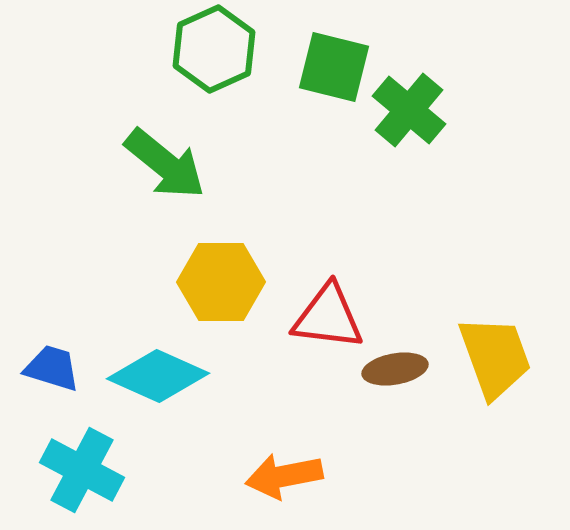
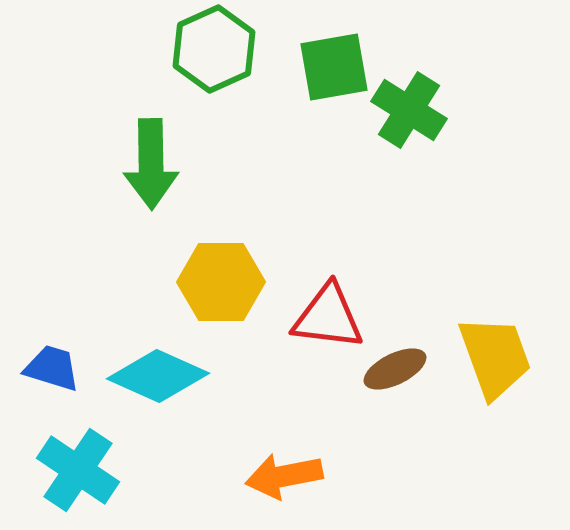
green square: rotated 24 degrees counterclockwise
green cross: rotated 8 degrees counterclockwise
green arrow: moved 14 px left; rotated 50 degrees clockwise
brown ellipse: rotated 16 degrees counterclockwise
cyan cross: moved 4 px left; rotated 6 degrees clockwise
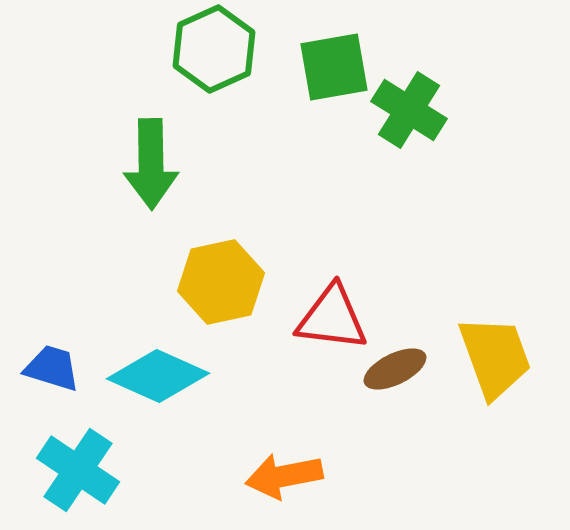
yellow hexagon: rotated 12 degrees counterclockwise
red triangle: moved 4 px right, 1 px down
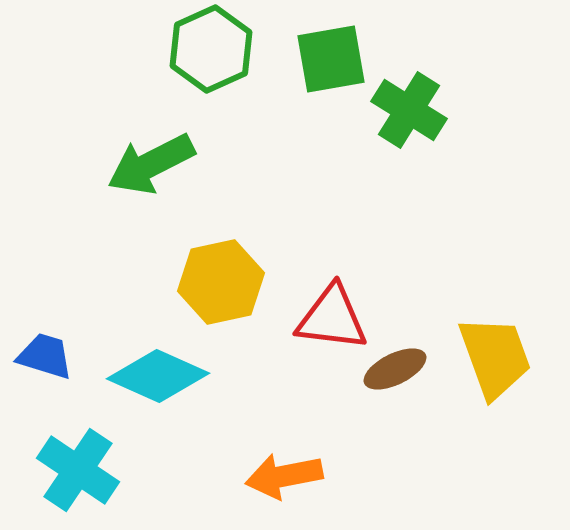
green hexagon: moved 3 px left
green square: moved 3 px left, 8 px up
green arrow: rotated 64 degrees clockwise
blue trapezoid: moved 7 px left, 12 px up
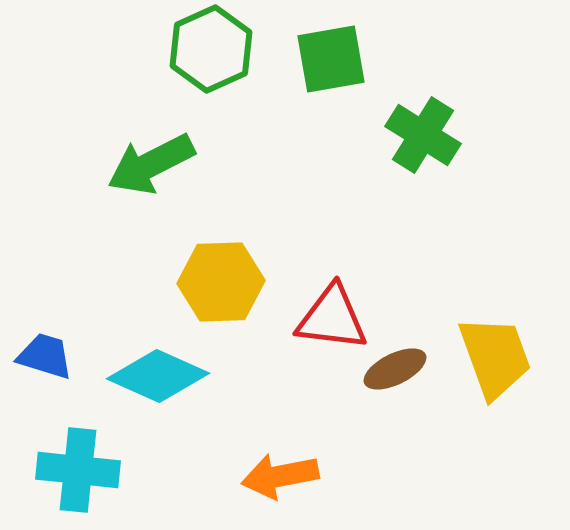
green cross: moved 14 px right, 25 px down
yellow hexagon: rotated 10 degrees clockwise
cyan cross: rotated 28 degrees counterclockwise
orange arrow: moved 4 px left
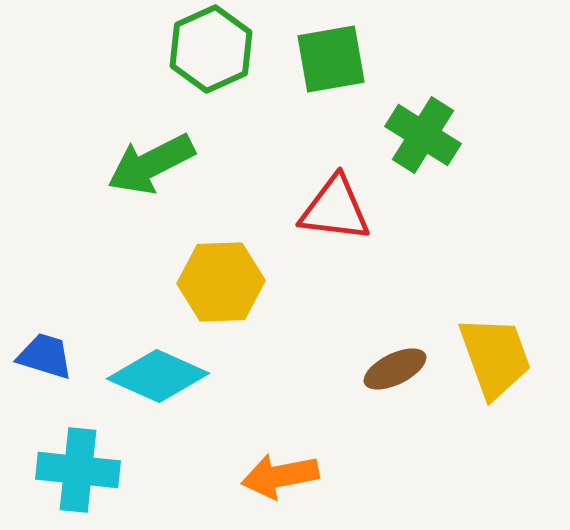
red triangle: moved 3 px right, 109 px up
